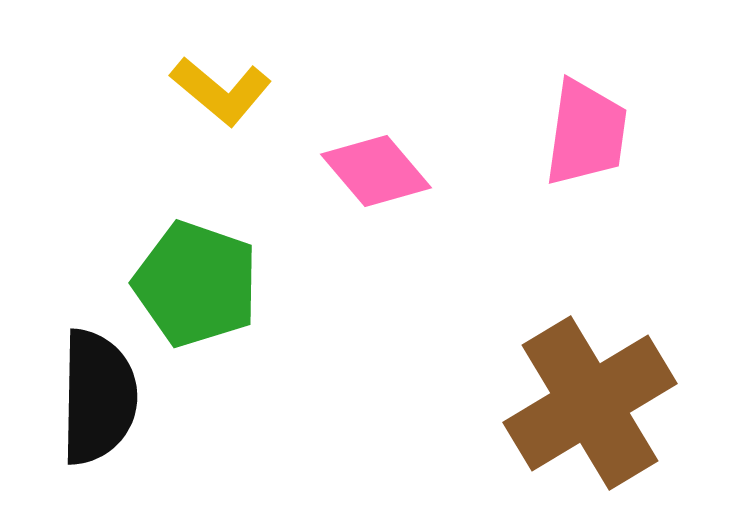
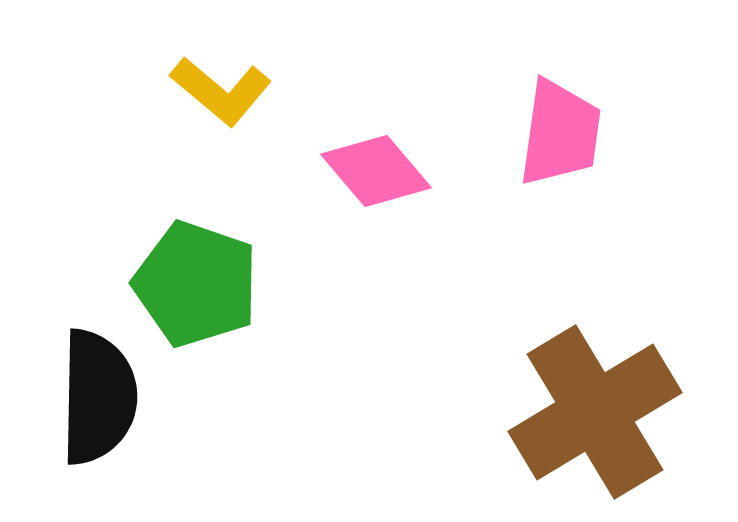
pink trapezoid: moved 26 px left
brown cross: moved 5 px right, 9 px down
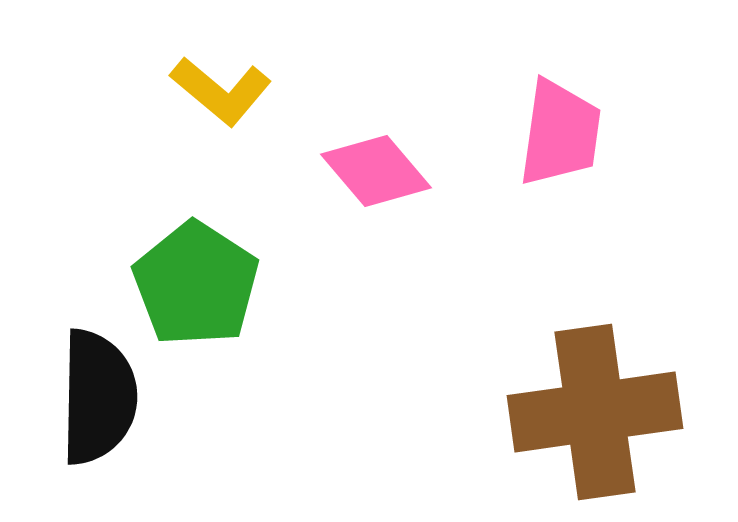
green pentagon: rotated 14 degrees clockwise
brown cross: rotated 23 degrees clockwise
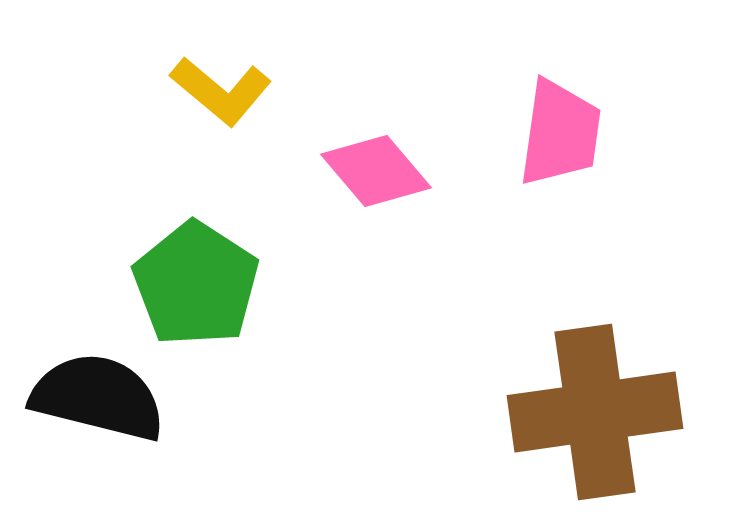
black semicircle: rotated 77 degrees counterclockwise
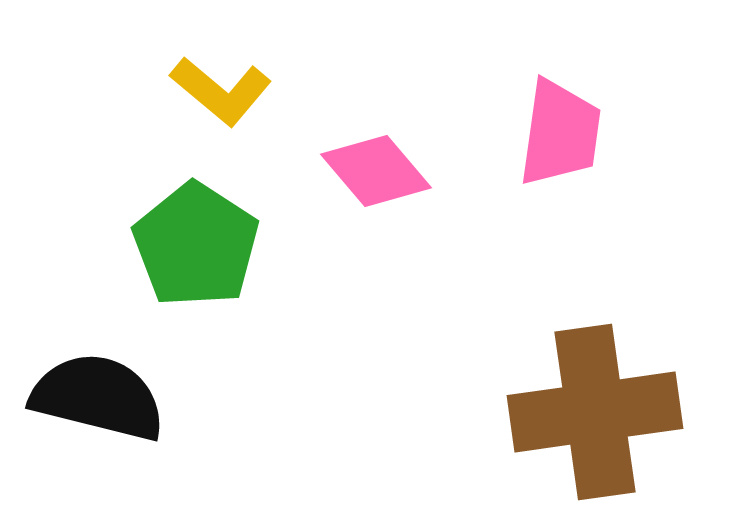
green pentagon: moved 39 px up
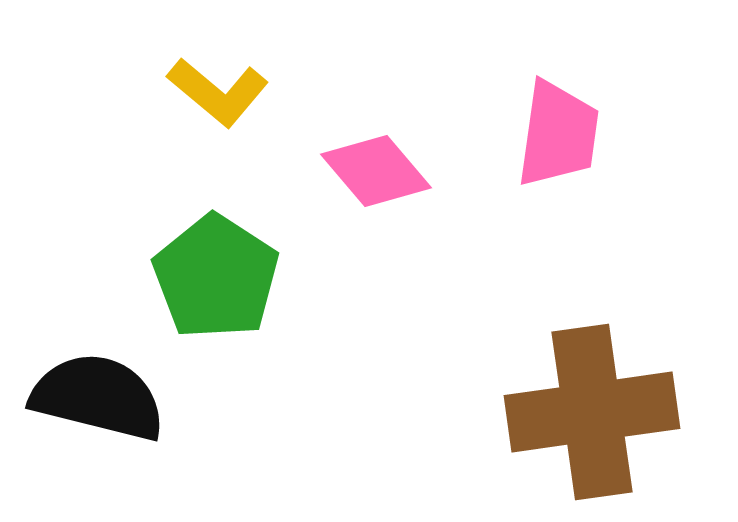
yellow L-shape: moved 3 px left, 1 px down
pink trapezoid: moved 2 px left, 1 px down
green pentagon: moved 20 px right, 32 px down
brown cross: moved 3 px left
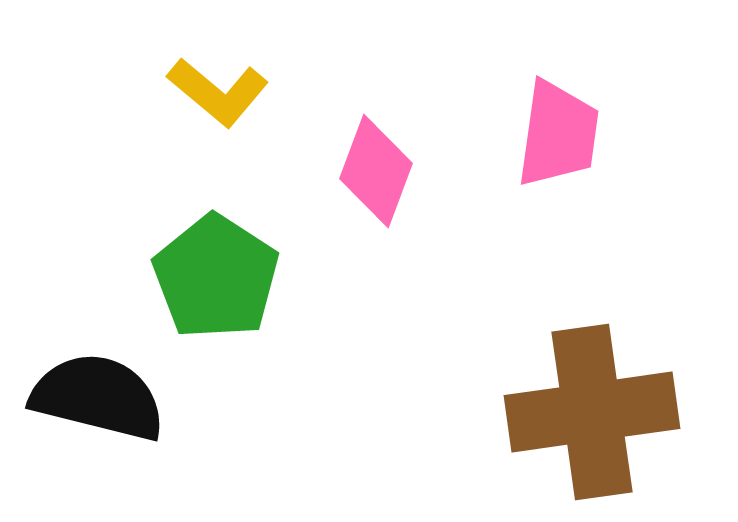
pink diamond: rotated 61 degrees clockwise
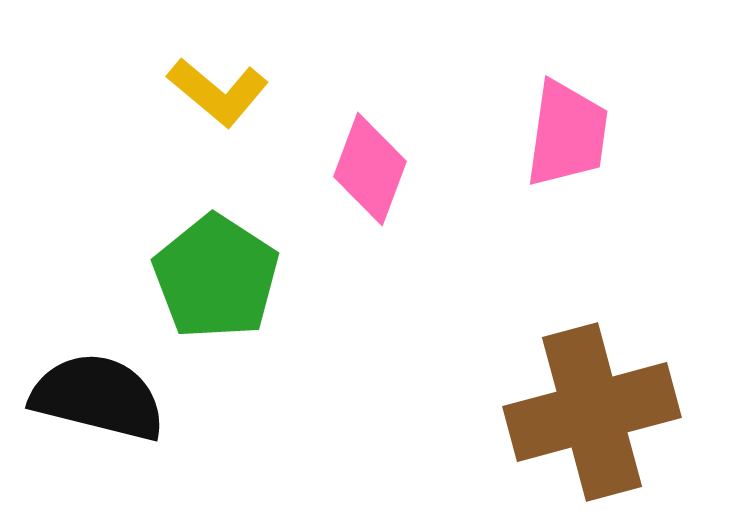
pink trapezoid: moved 9 px right
pink diamond: moved 6 px left, 2 px up
brown cross: rotated 7 degrees counterclockwise
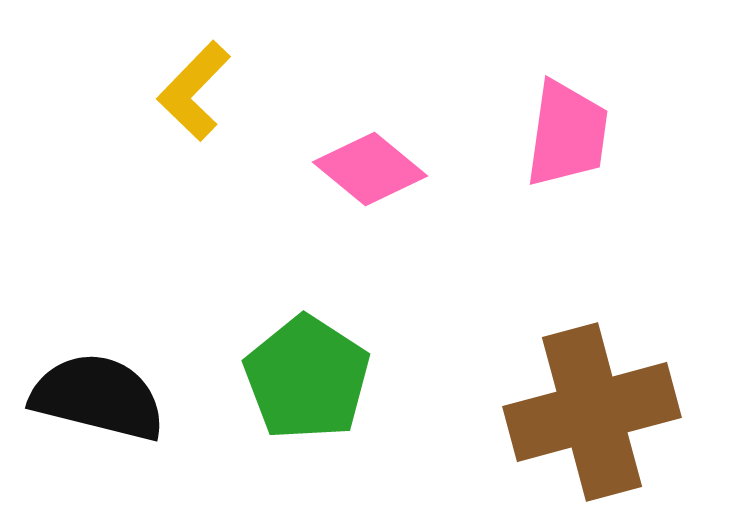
yellow L-shape: moved 24 px left, 1 px up; rotated 94 degrees clockwise
pink diamond: rotated 71 degrees counterclockwise
green pentagon: moved 91 px right, 101 px down
